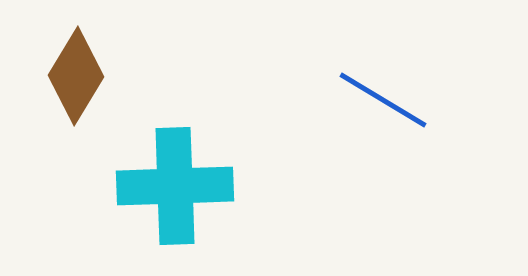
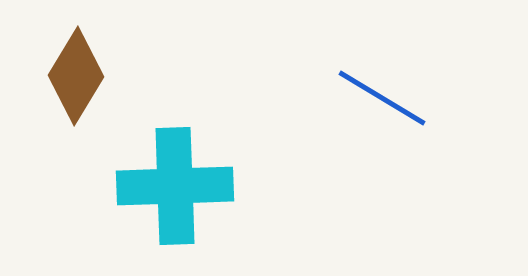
blue line: moved 1 px left, 2 px up
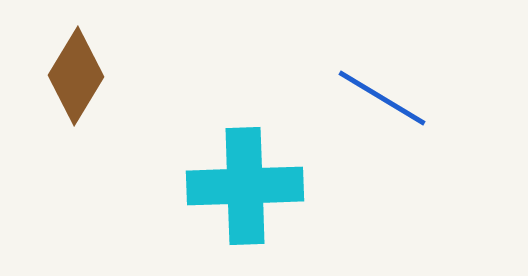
cyan cross: moved 70 px right
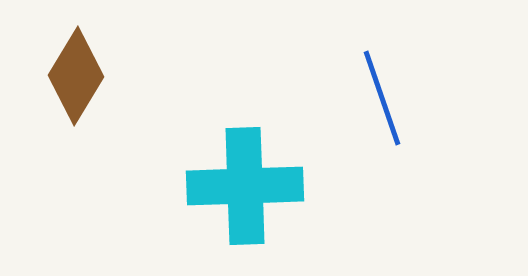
blue line: rotated 40 degrees clockwise
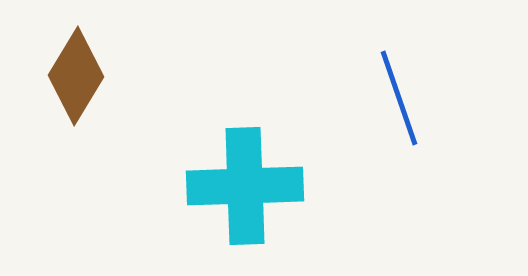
blue line: moved 17 px right
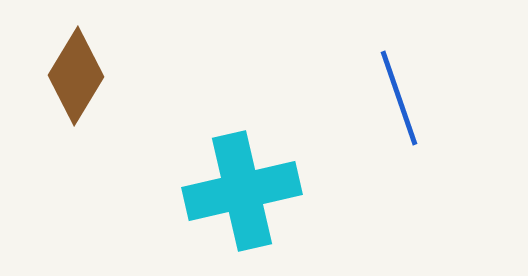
cyan cross: moved 3 px left, 5 px down; rotated 11 degrees counterclockwise
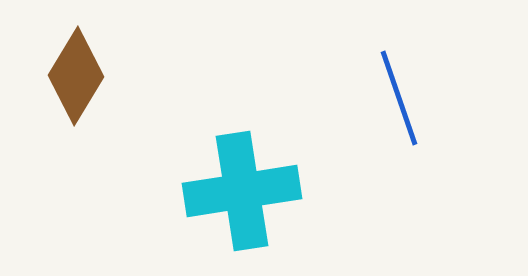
cyan cross: rotated 4 degrees clockwise
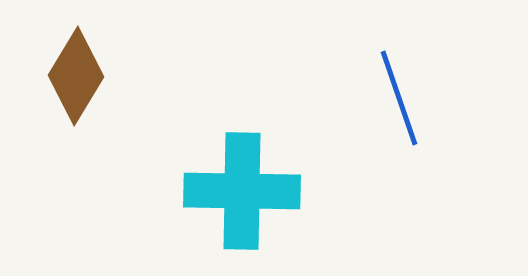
cyan cross: rotated 10 degrees clockwise
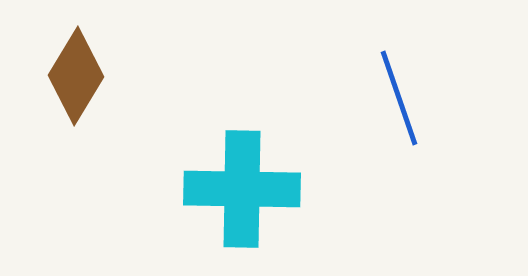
cyan cross: moved 2 px up
